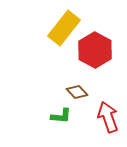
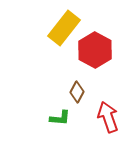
brown diamond: rotated 70 degrees clockwise
green L-shape: moved 1 px left, 2 px down
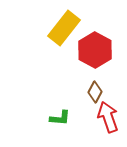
brown diamond: moved 18 px right
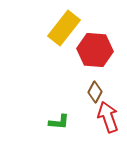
red hexagon: rotated 24 degrees counterclockwise
green L-shape: moved 1 px left, 4 px down
